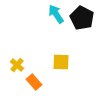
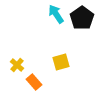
black pentagon: rotated 10 degrees clockwise
yellow square: rotated 18 degrees counterclockwise
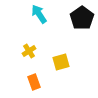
cyan arrow: moved 17 px left
yellow cross: moved 12 px right, 14 px up; rotated 16 degrees clockwise
orange rectangle: rotated 21 degrees clockwise
